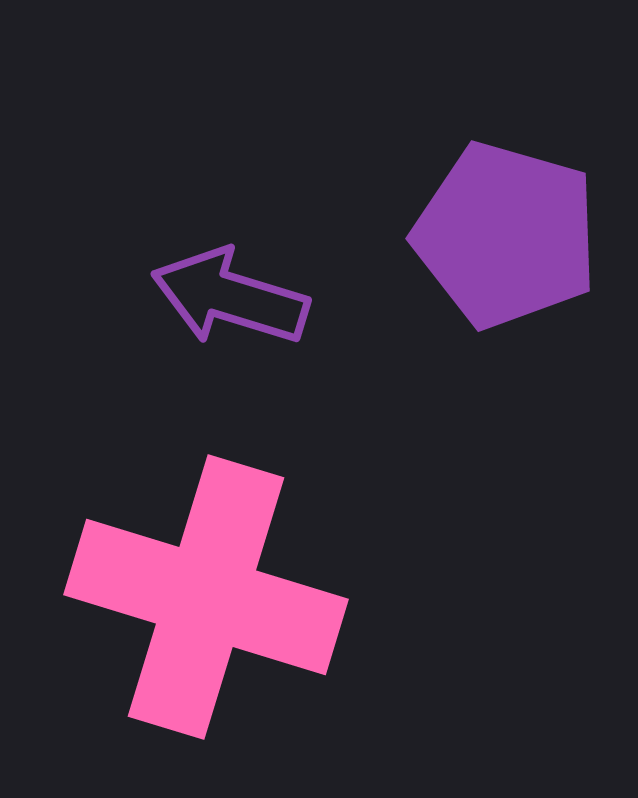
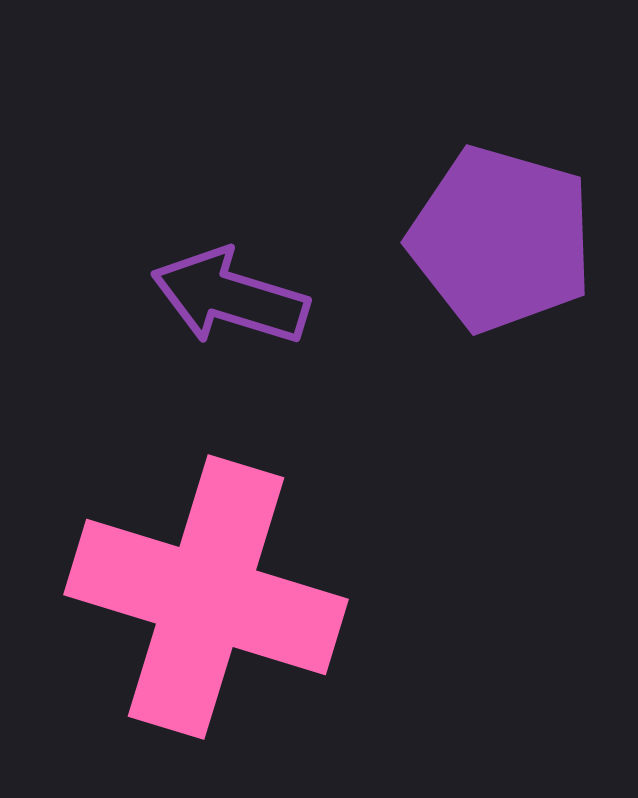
purple pentagon: moved 5 px left, 4 px down
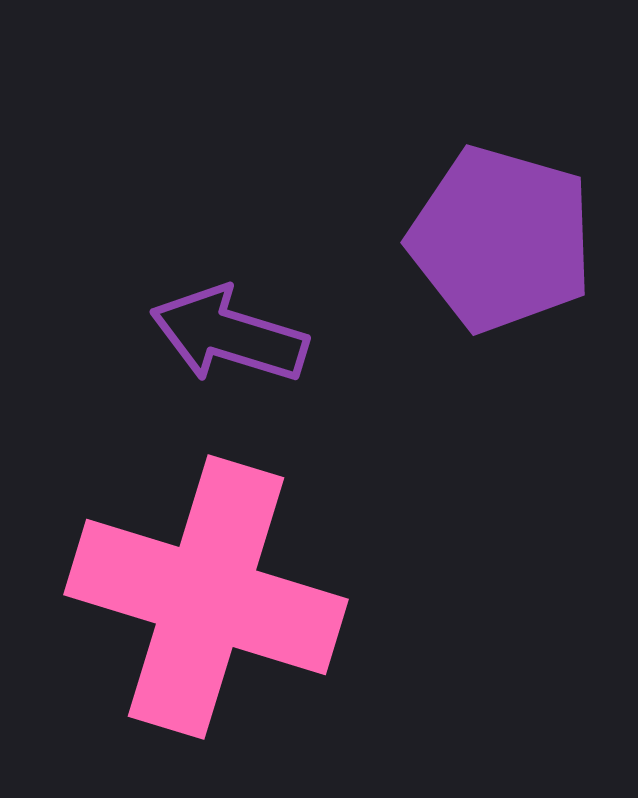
purple arrow: moved 1 px left, 38 px down
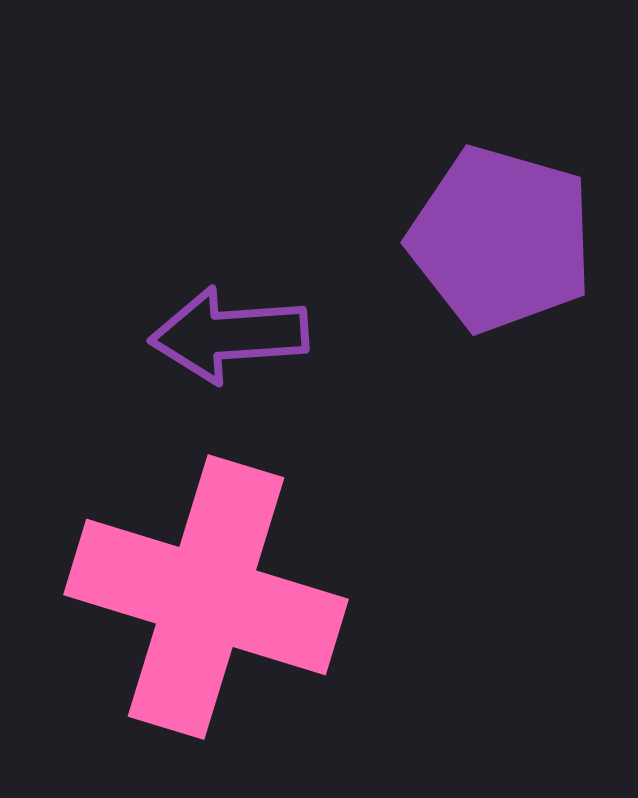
purple arrow: rotated 21 degrees counterclockwise
